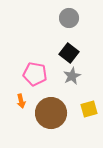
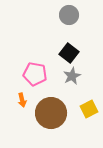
gray circle: moved 3 px up
orange arrow: moved 1 px right, 1 px up
yellow square: rotated 12 degrees counterclockwise
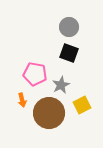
gray circle: moved 12 px down
black square: rotated 18 degrees counterclockwise
gray star: moved 11 px left, 9 px down
yellow square: moved 7 px left, 4 px up
brown circle: moved 2 px left
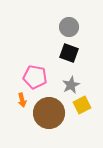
pink pentagon: moved 3 px down
gray star: moved 10 px right
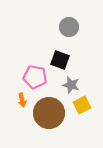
black square: moved 9 px left, 7 px down
gray star: rotated 30 degrees counterclockwise
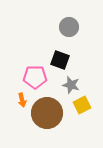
pink pentagon: rotated 10 degrees counterclockwise
brown circle: moved 2 px left
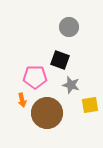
yellow square: moved 8 px right; rotated 18 degrees clockwise
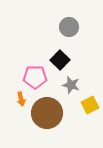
black square: rotated 24 degrees clockwise
orange arrow: moved 1 px left, 1 px up
yellow square: rotated 18 degrees counterclockwise
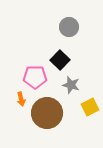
yellow square: moved 2 px down
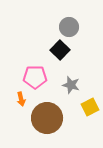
black square: moved 10 px up
brown circle: moved 5 px down
